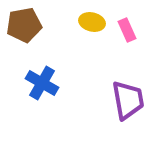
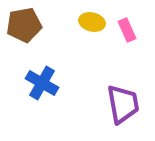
purple trapezoid: moved 5 px left, 4 px down
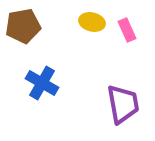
brown pentagon: moved 1 px left, 1 px down
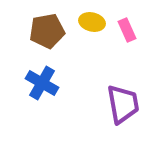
brown pentagon: moved 24 px right, 5 px down
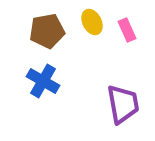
yellow ellipse: rotated 50 degrees clockwise
blue cross: moved 1 px right, 2 px up
